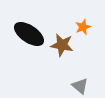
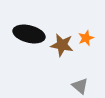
orange star: moved 3 px right, 11 px down
black ellipse: rotated 20 degrees counterclockwise
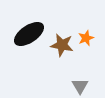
black ellipse: rotated 48 degrees counterclockwise
gray triangle: rotated 18 degrees clockwise
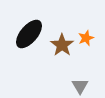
black ellipse: rotated 16 degrees counterclockwise
brown star: rotated 25 degrees clockwise
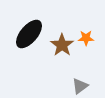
orange star: rotated 21 degrees clockwise
gray triangle: rotated 24 degrees clockwise
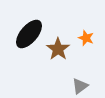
orange star: rotated 21 degrees clockwise
brown star: moved 4 px left, 4 px down
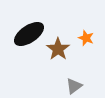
black ellipse: rotated 16 degrees clockwise
gray triangle: moved 6 px left
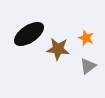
brown star: rotated 30 degrees counterclockwise
gray triangle: moved 14 px right, 20 px up
